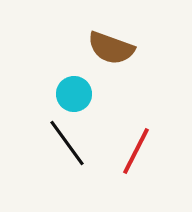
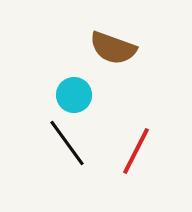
brown semicircle: moved 2 px right
cyan circle: moved 1 px down
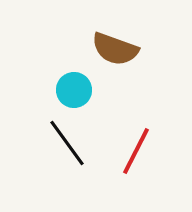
brown semicircle: moved 2 px right, 1 px down
cyan circle: moved 5 px up
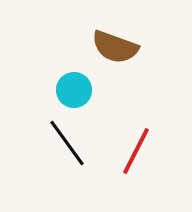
brown semicircle: moved 2 px up
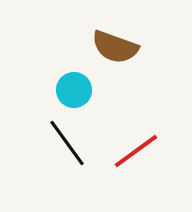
red line: rotated 27 degrees clockwise
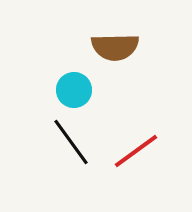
brown semicircle: rotated 21 degrees counterclockwise
black line: moved 4 px right, 1 px up
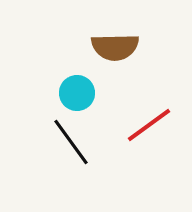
cyan circle: moved 3 px right, 3 px down
red line: moved 13 px right, 26 px up
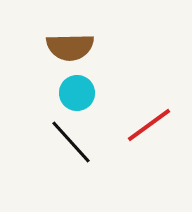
brown semicircle: moved 45 px left
black line: rotated 6 degrees counterclockwise
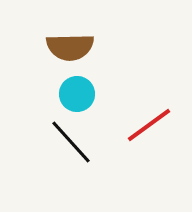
cyan circle: moved 1 px down
